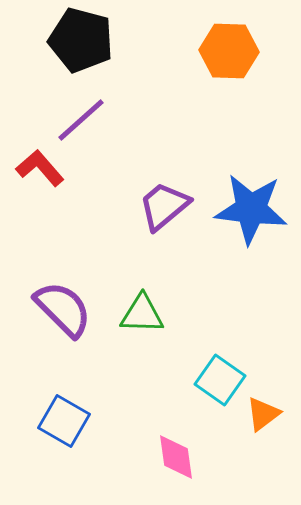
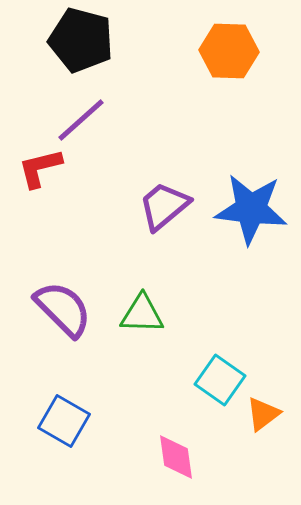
red L-shape: rotated 63 degrees counterclockwise
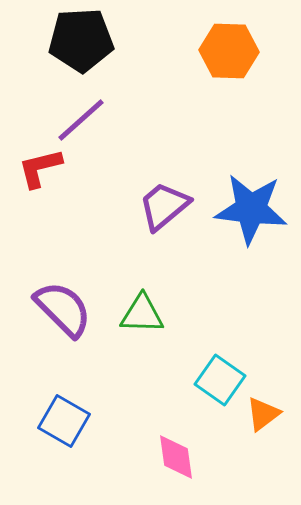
black pentagon: rotated 18 degrees counterclockwise
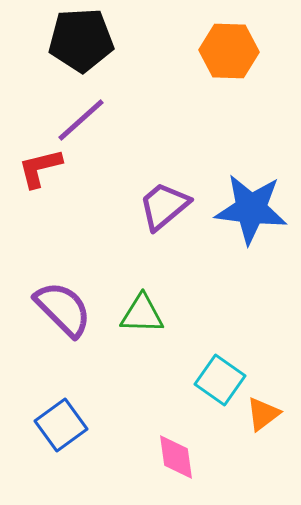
blue square: moved 3 px left, 4 px down; rotated 24 degrees clockwise
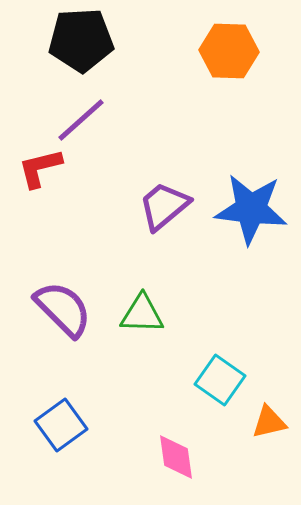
orange triangle: moved 6 px right, 8 px down; rotated 24 degrees clockwise
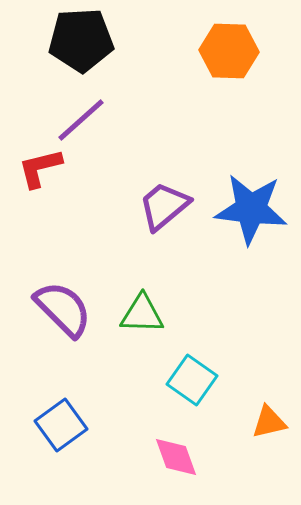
cyan square: moved 28 px left
pink diamond: rotated 12 degrees counterclockwise
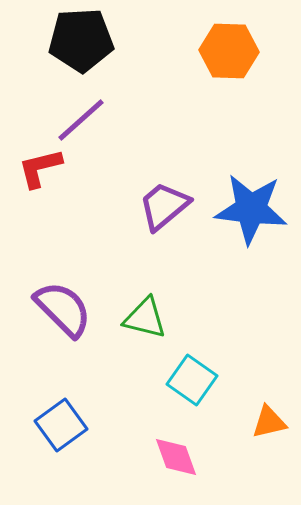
green triangle: moved 3 px right, 4 px down; rotated 12 degrees clockwise
